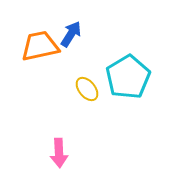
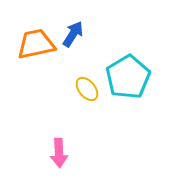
blue arrow: moved 2 px right
orange trapezoid: moved 4 px left, 2 px up
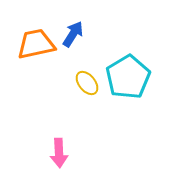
yellow ellipse: moved 6 px up
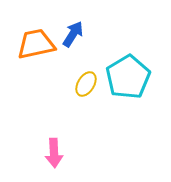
yellow ellipse: moved 1 px left, 1 px down; rotated 70 degrees clockwise
pink arrow: moved 5 px left
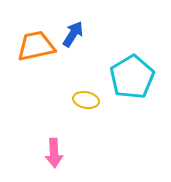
orange trapezoid: moved 2 px down
cyan pentagon: moved 4 px right
yellow ellipse: moved 16 px down; rotated 70 degrees clockwise
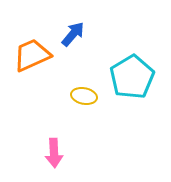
blue arrow: rotated 8 degrees clockwise
orange trapezoid: moved 4 px left, 9 px down; rotated 12 degrees counterclockwise
yellow ellipse: moved 2 px left, 4 px up
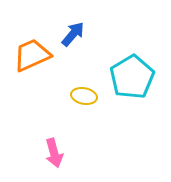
pink arrow: rotated 12 degrees counterclockwise
